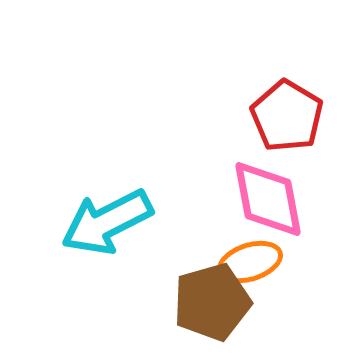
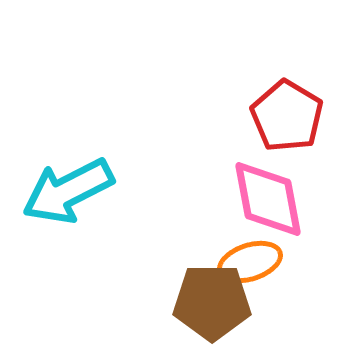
cyan arrow: moved 39 px left, 31 px up
brown pentagon: rotated 16 degrees clockwise
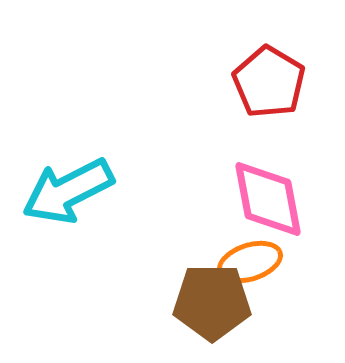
red pentagon: moved 18 px left, 34 px up
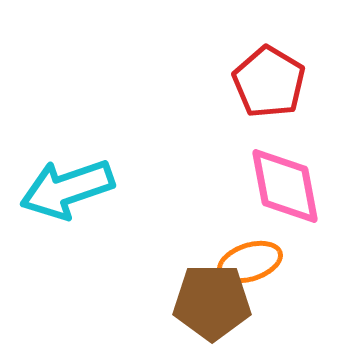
cyan arrow: moved 1 px left, 2 px up; rotated 8 degrees clockwise
pink diamond: moved 17 px right, 13 px up
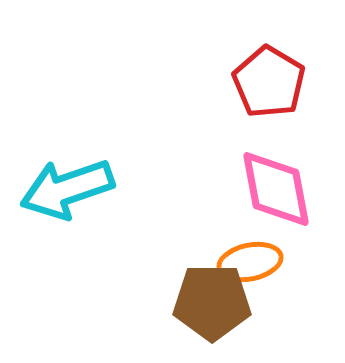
pink diamond: moved 9 px left, 3 px down
orange ellipse: rotated 6 degrees clockwise
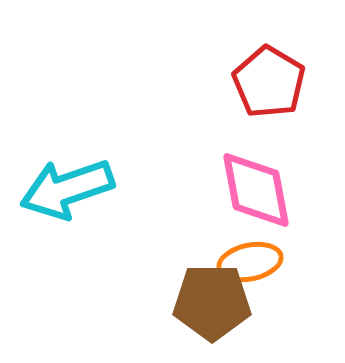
pink diamond: moved 20 px left, 1 px down
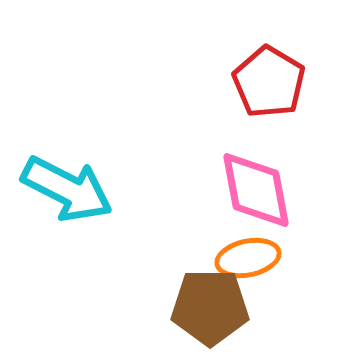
cyan arrow: rotated 134 degrees counterclockwise
orange ellipse: moved 2 px left, 4 px up
brown pentagon: moved 2 px left, 5 px down
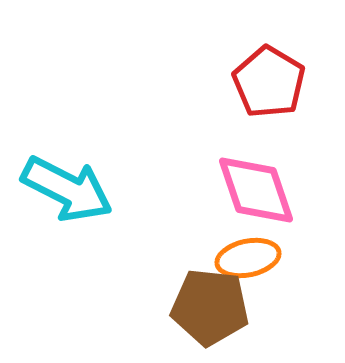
pink diamond: rotated 8 degrees counterclockwise
brown pentagon: rotated 6 degrees clockwise
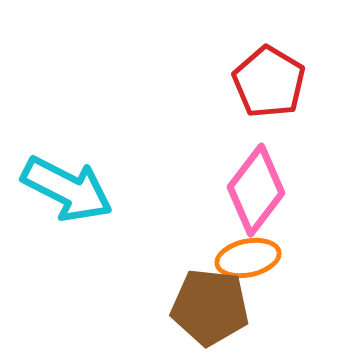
pink diamond: rotated 56 degrees clockwise
